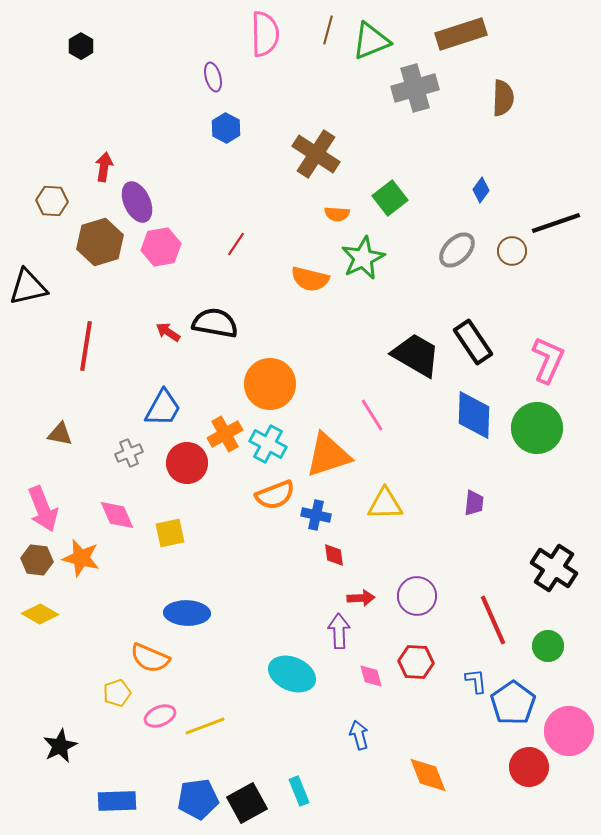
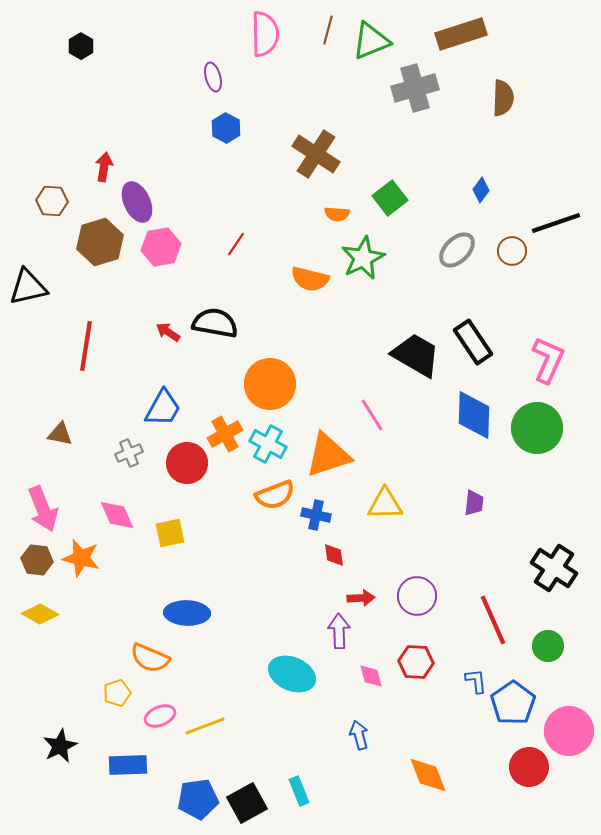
blue rectangle at (117, 801): moved 11 px right, 36 px up
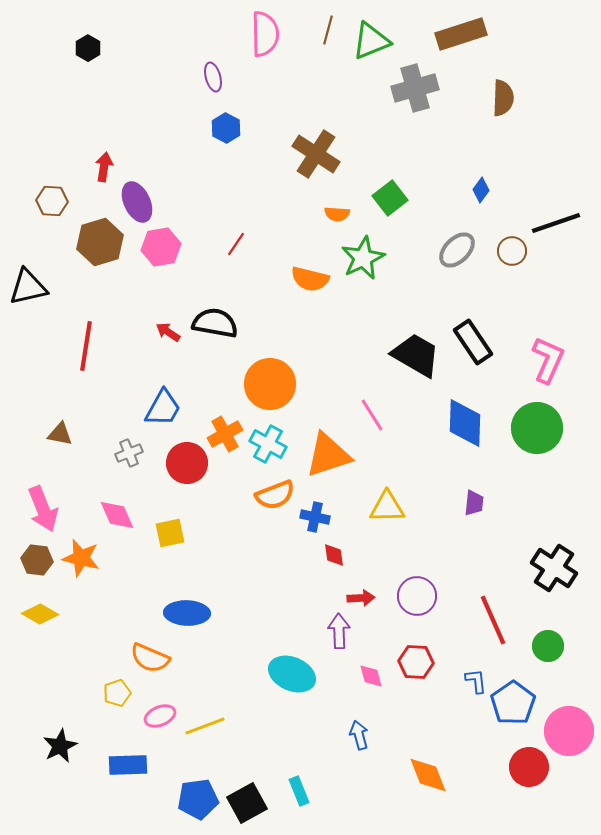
black hexagon at (81, 46): moved 7 px right, 2 px down
blue diamond at (474, 415): moved 9 px left, 8 px down
yellow triangle at (385, 504): moved 2 px right, 3 px down
blue cross at (316, 515): moved 1 px left, 2 px down
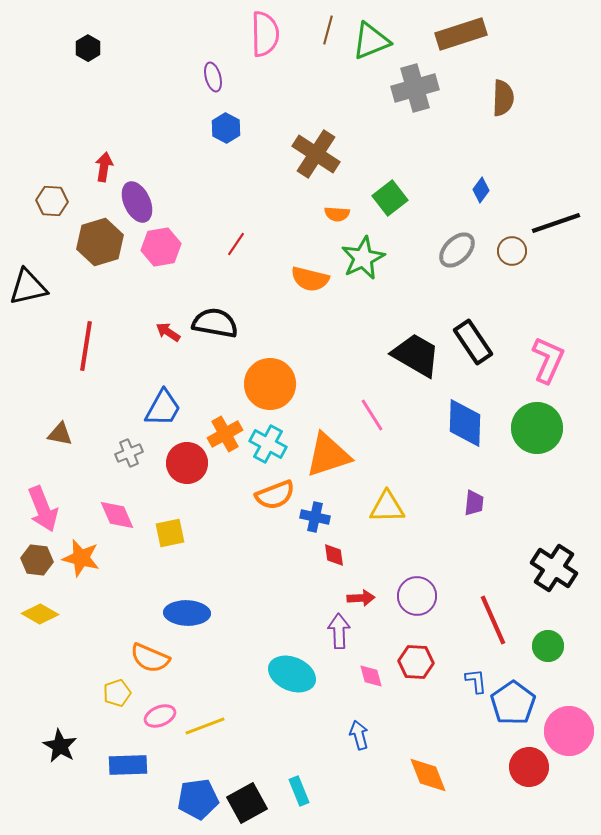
black star at (60, 746): rotated 16 degrees counterclockwise
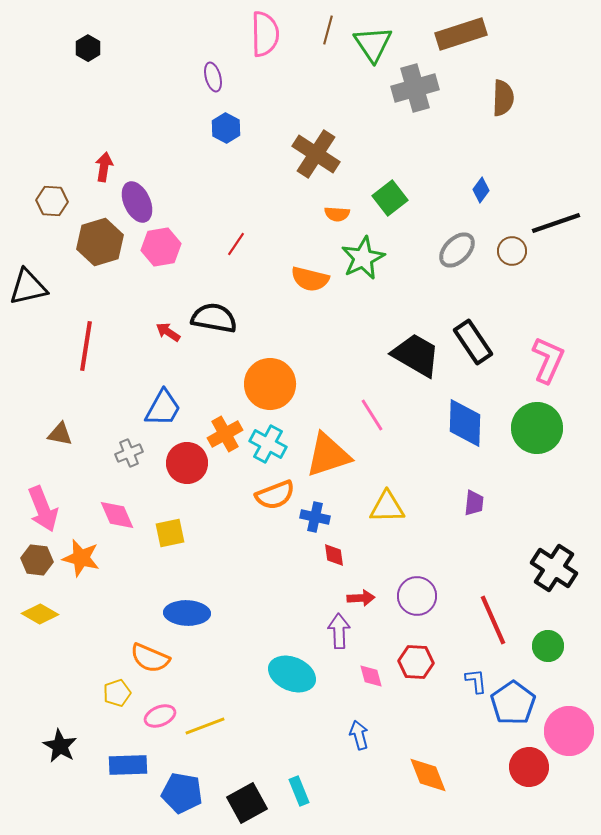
green triangle at (371, 41): moved 2 px right, 3 px down; rotated 42 degrees counterclockwise
black semicircle at (215, 323): moved 1 px left, 5 px up
blue pentagon at (198, 799): moved 16 px left, 6 px up; rotated 18 degrees clockwise
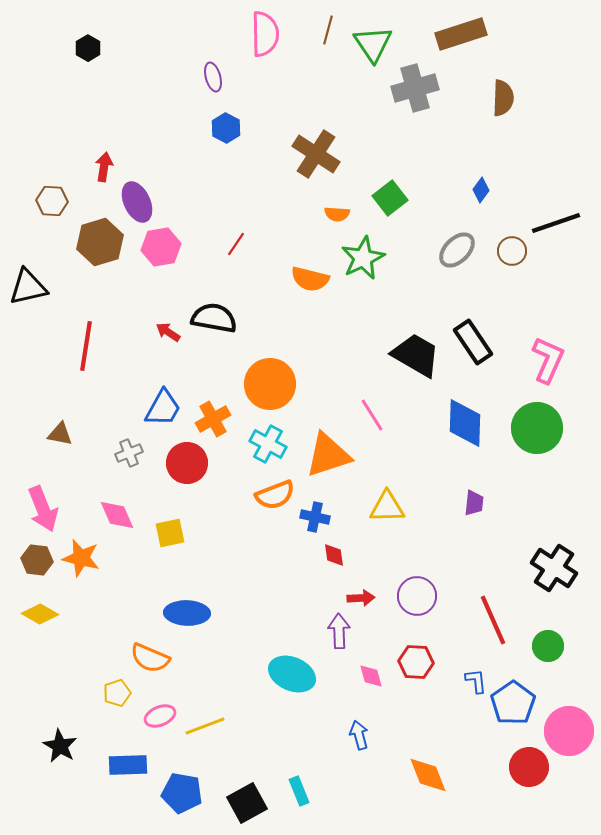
orange cross at (225, 434): moved 12 px left, 15 px up
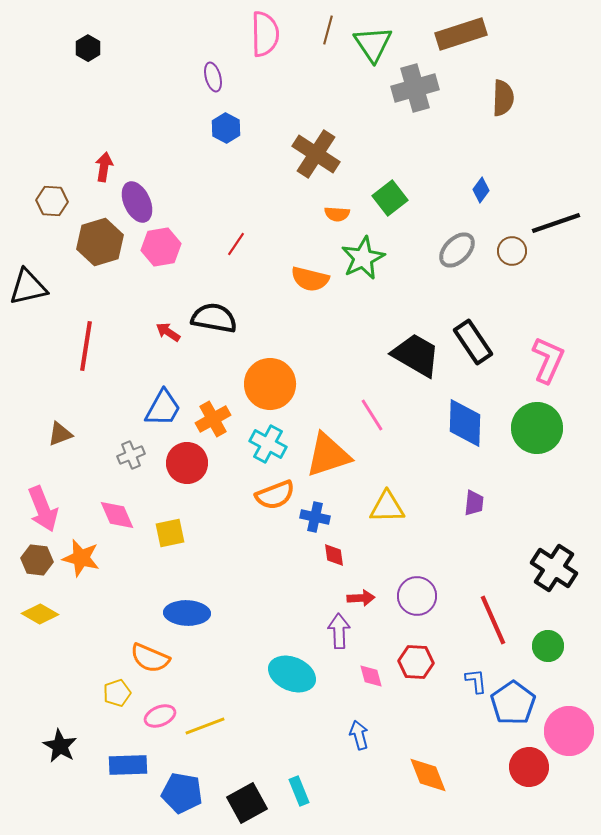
brown triangle at (60, 434): rotated 32 degrees counterclockwise
gray cross at (129, 453): moved 2 px right, 2 px down
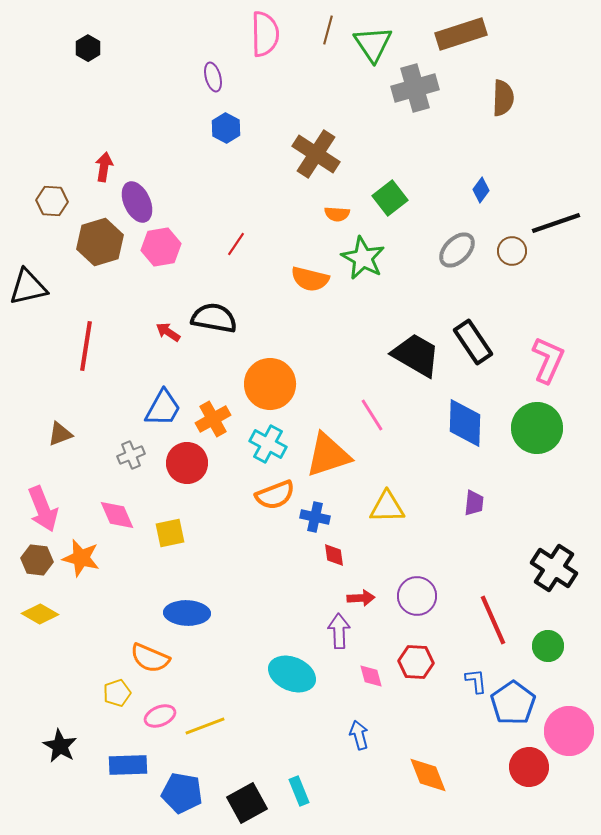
green star at (363, 258): rotated 18 degrees counterclockwise
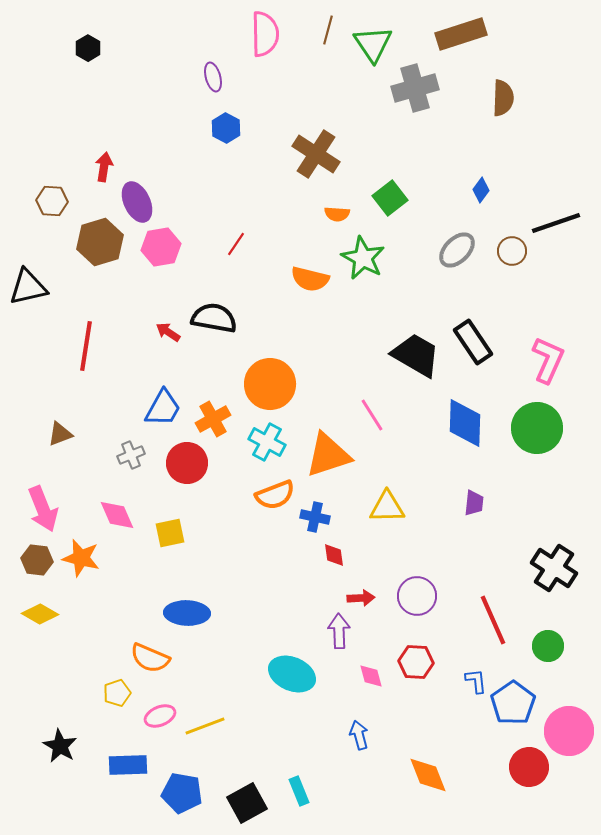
cyan cross at (268, 444): moved 1 px left, 2 px up
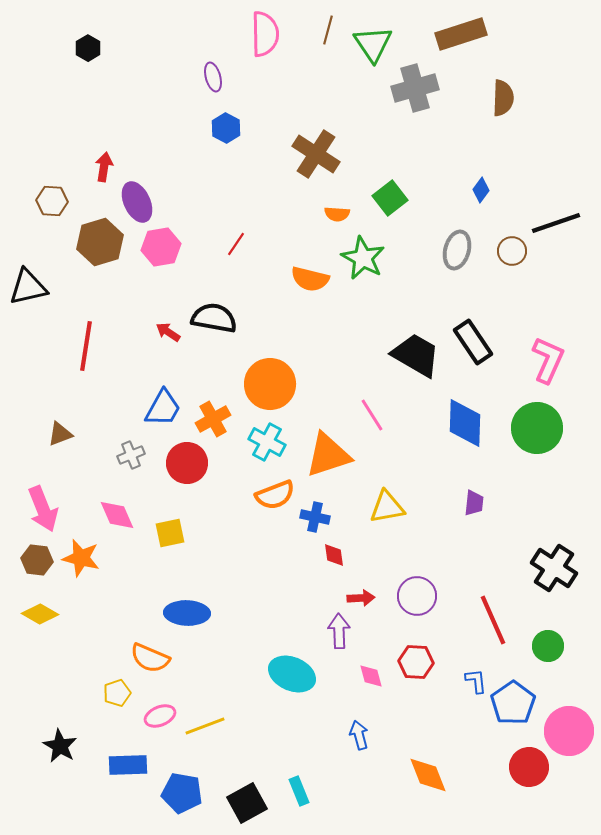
gray ellipse at (457, 250): rotated 30 degrees counterclockwise
yellow triangle at (387, 507): rotated 9 degrees counterclockwise
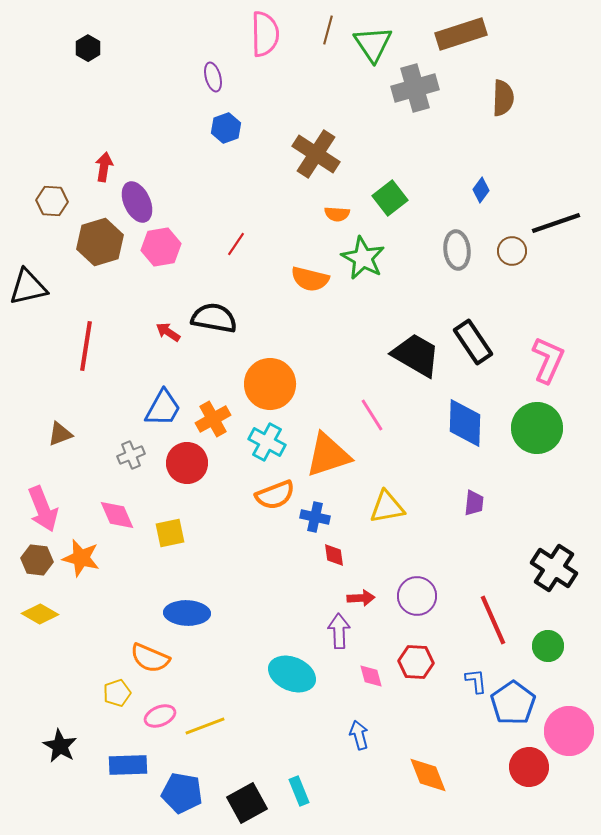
blue hexagon at (226, 128): rotated 12 degrees clockwise
gray ellipse at (457, 250): rotated 21 degrees counterclockwise
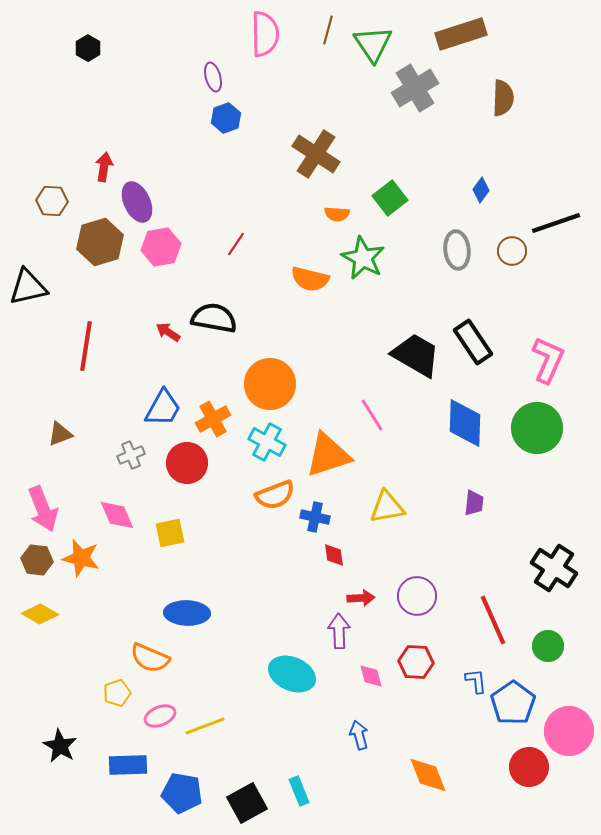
gray cross at (415, 88): rotated 15 degrees counterclockwise
blue hexagon at (226, 128): moved 10 px up
